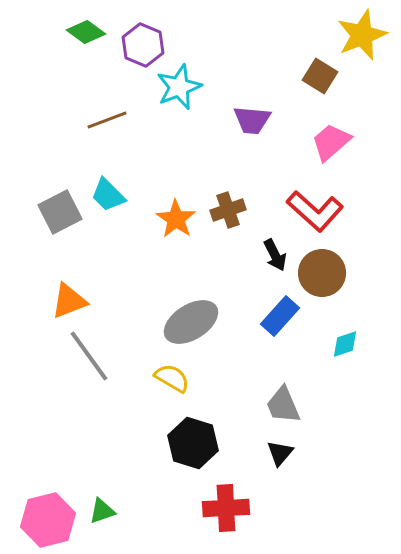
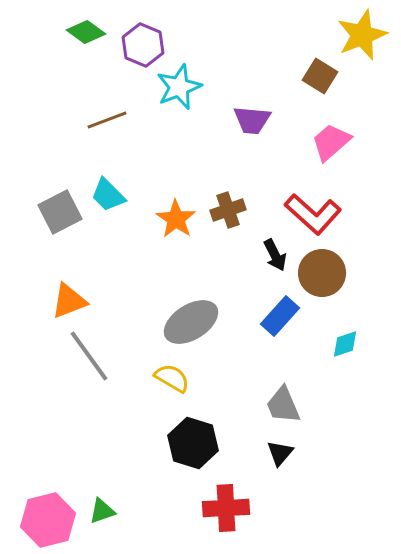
red L-shape: moved 2 px left, 3 px down
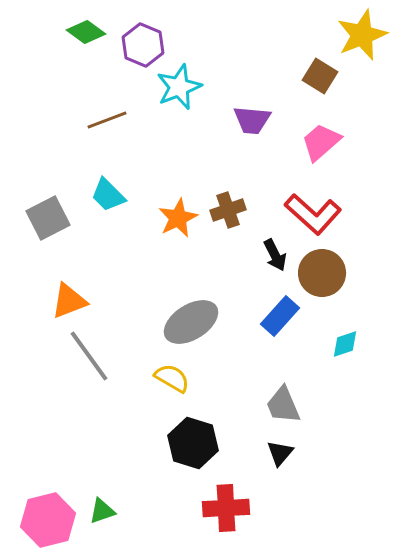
pink trapezoid: moved 10 px left
gray square: moved 12 px left, 6 px down
orange star: moved 2 px right, 1 px up; rotated 12 degrees clockwise
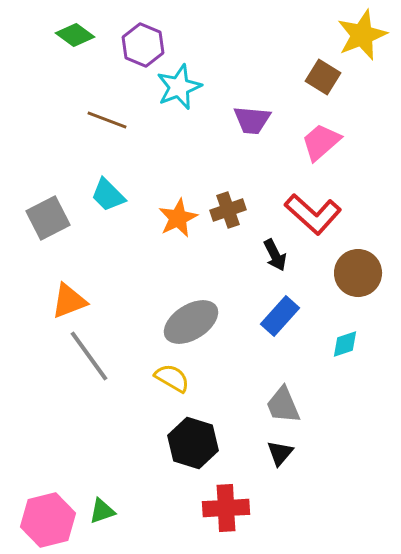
green diamond: moved 11 px left, 3 px down
brown square: moved 3 px right, 1 px down
brown line: rotated 42 degrees clockwise
brown circle: moved 36 px right
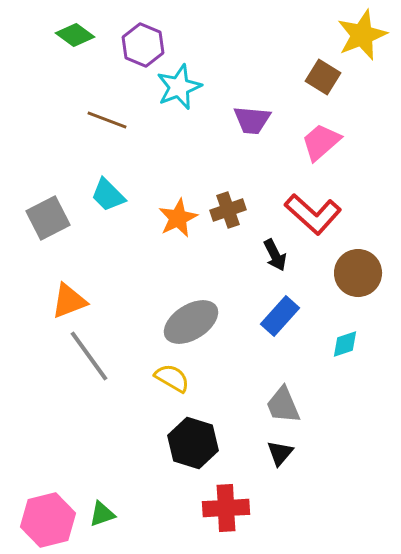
green triangle: moved 3 px down
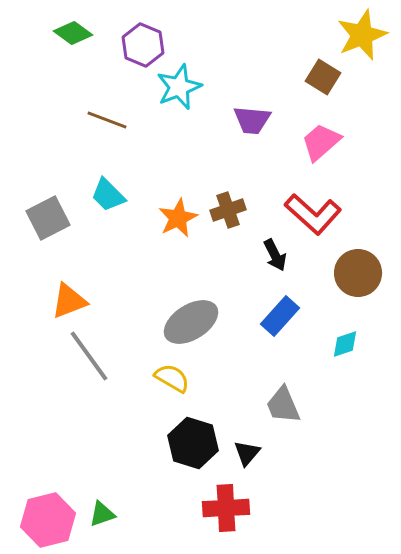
green diamond: moved 2 px left, 2 px up
black triangle: moved 33 px left
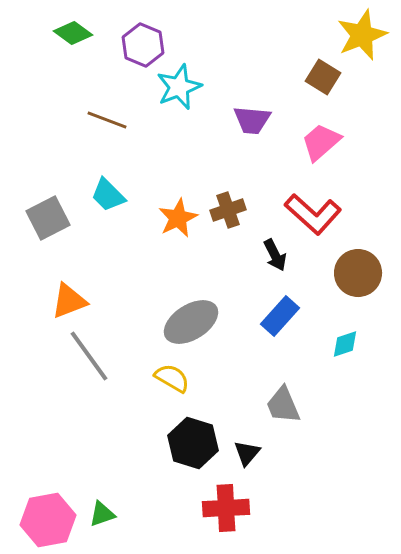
pink hexagon: rotated 4 degrees clockwise
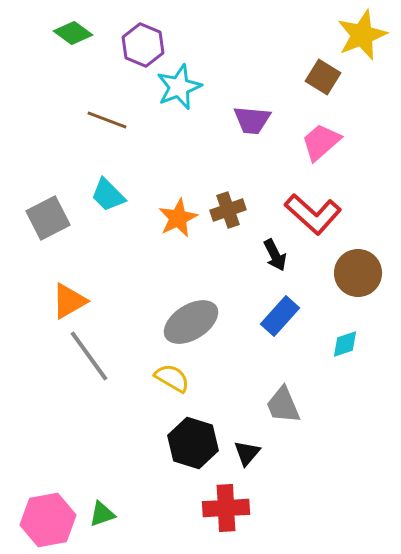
orange triangle: rotated 9 degrees counterclockwise
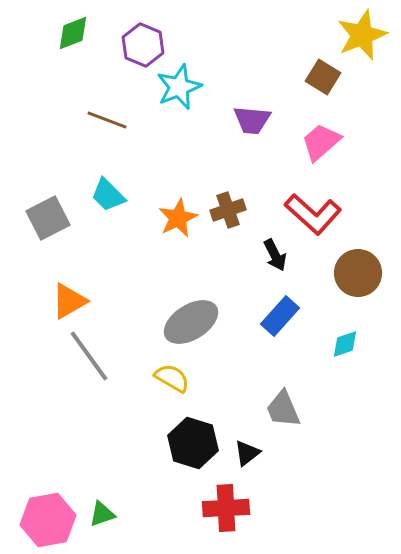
green diamond: rotated 57 degrees counterclockwise
gray trapezoid: moved 4 px down
black triangle: rotated 12 degrees clockwise
